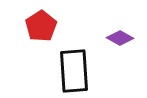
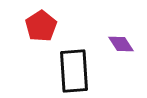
purple diamond: moved 1 px right, 6 px down; rotated 28 degrees clockwise
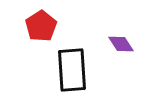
black rectangle: moved 2 px left, 1 px up
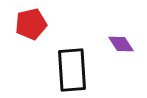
red pentagon: moved 10 px left, 2 px up; rotated 20 degrees clockwise
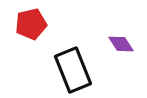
black rectangle: moved 1 px right; rotated 18 degrees counterclockwise
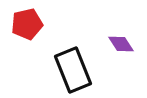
red pentagon: moved 4 px left
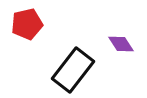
black rectangle: rotated 60 degrees clockwise
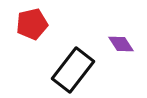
red pentagon: moved 5 px right
